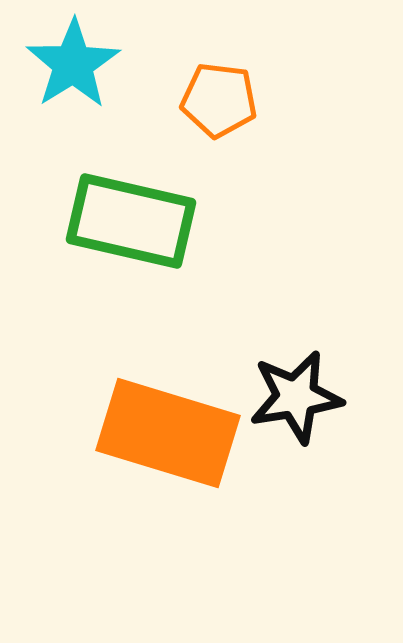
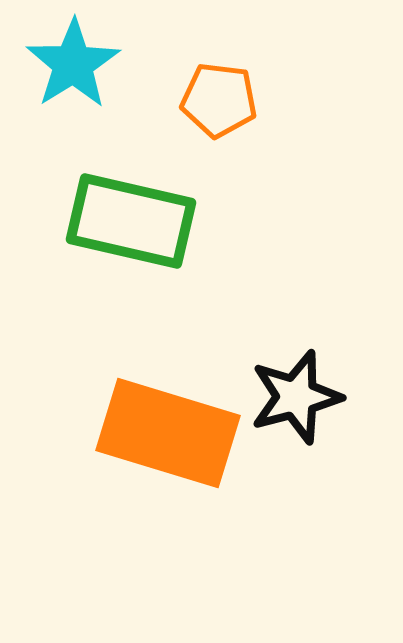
black star: rotated 6 degrees counterclockwise
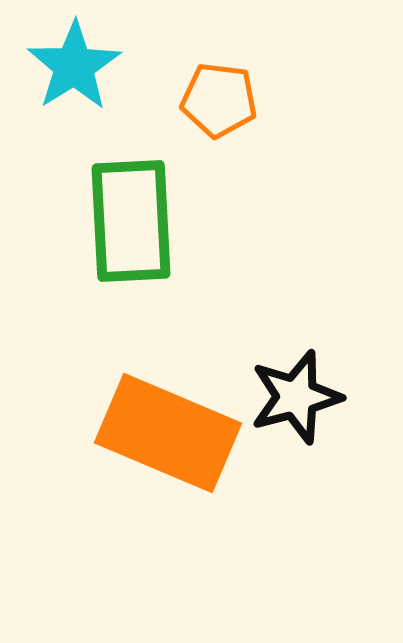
cyan star: moved 1 px right, 2 px down
green rectangle: rotated 74 degrees clockwise
orange rectangle: rotated 6 degrees clockwise
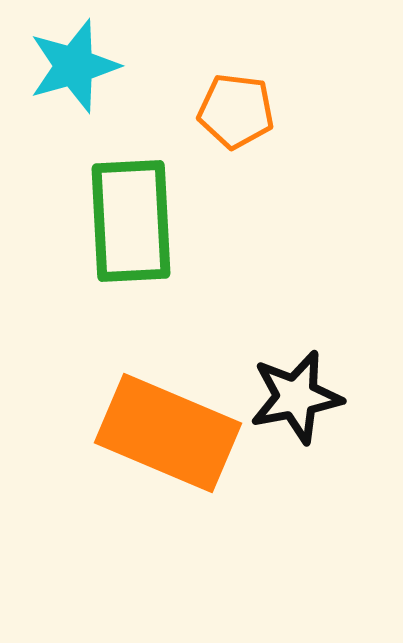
cyan star: rotated 16 degrees clockwise
orange pentagon: moved 17 px right, 11 px down
black star: rotated 4 degrees clockwise
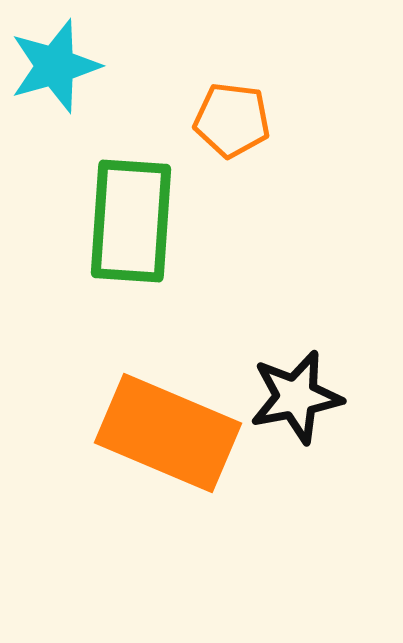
cyan star: moved 19 px left
orange pentagon: moved 4 px left, 9 px down
green rectangle: rotated 7 degrees clockwise
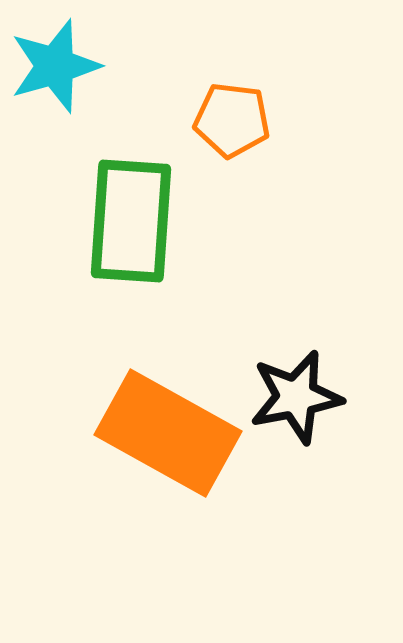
orange rectangle: rotated 6 degrees clockwise
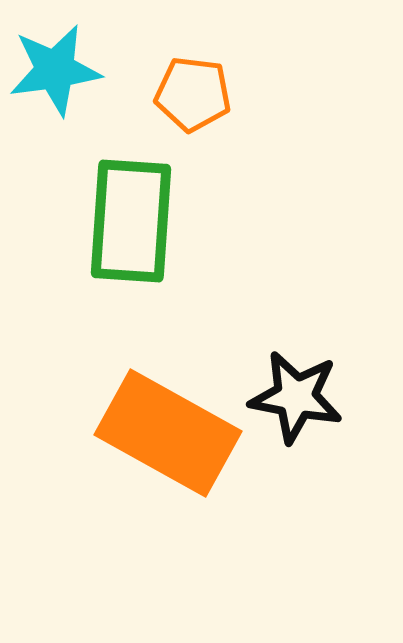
cyan star: moved 4 px down; rotated 8 degrees clockwise
orange pentagon: moved 39 px left, 26 px up
black star: rotated 22 degrees clockwise
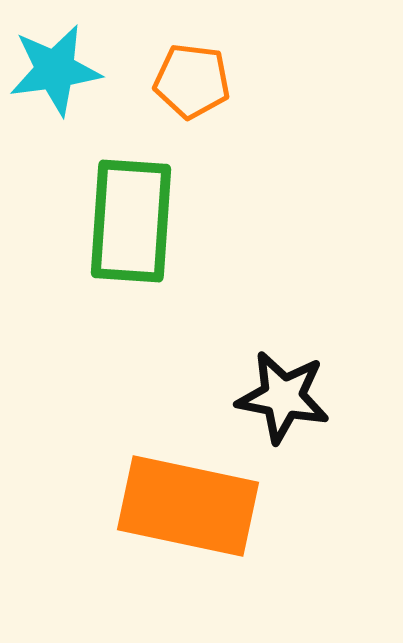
orange pentagon: moved 1 px left, 13 px up
black star: moved 13 px left
orange rectangle: moved 20 px right, 73 px down; rotated 17 degrees counterclockwise
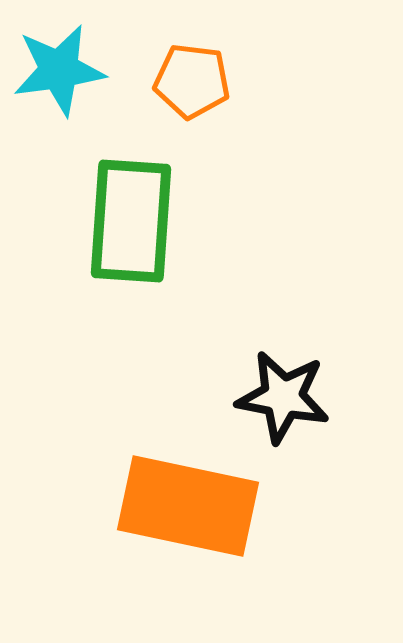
cyan star: moved 4 px right
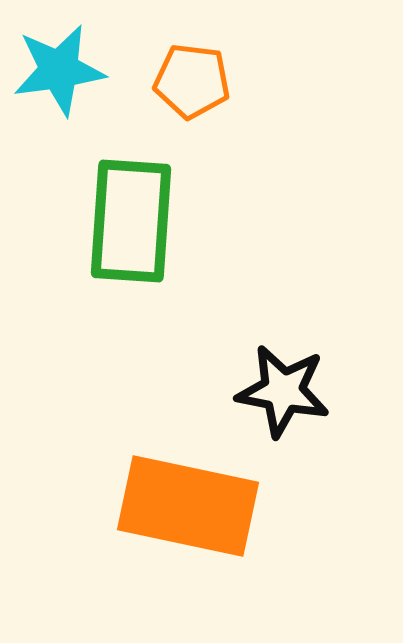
black star: moved 6 px up
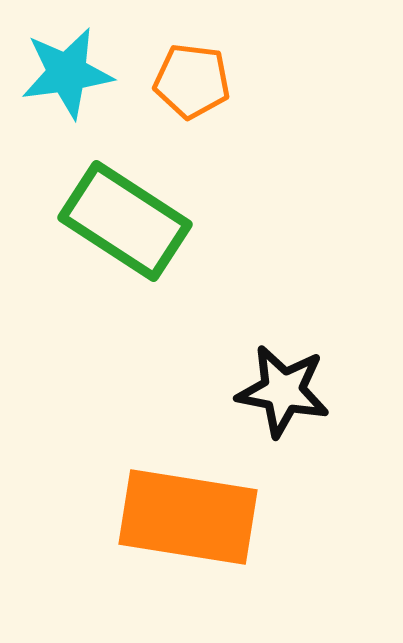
cyan star: moved 8 px right, 3 px down
green rectangle: moved 6 px left; rotated 61 degrees counterclockwise
orange rectangle: moved 11 px down; rotated 3 degrees counterclockwise
